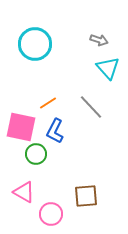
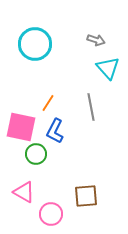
gray arrow: moved 3 px left
orange line: rotated 24 degrees counterclockwise
gray line: rotated 32 degrees clockwise
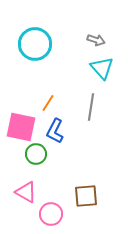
cyan triangle: moved 6 px left
gray line: rotated 20 degrees clockwise
pink triangle: moved 2 px right
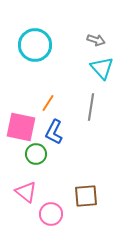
cyan circle: moved 1 px down
blue L-shape: moved 1 px left, 1 px down
pink triangle: rotated 10 degrees clockwise
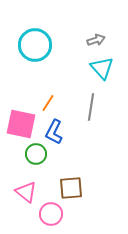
gray arrow: rotated 36 degrees counterclockwise
pink square: moved 3 px up
brown square: moved 15 px left, 8 px up
